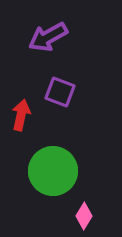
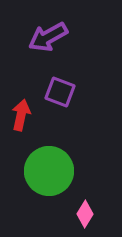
green circle: moved 4 px left
pink diamond: moved 1 px right, 2 px up
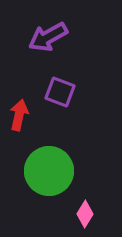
red arrow: moved 2 px left
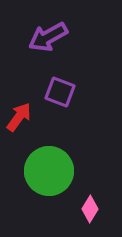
red arrow: moved 2 px down; rotated 24 degrees clockwise
pink diamond: moved 5 px right, 5 px up
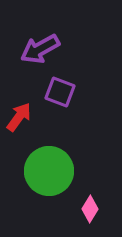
purple arrow: moved 8 px left, 12 px down
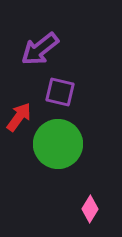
purple arrow: rotated 9 degrees counterclockwise
purple square: rotated 8 degrees counterclockwise
green circle: moved 9 px right, 27 px up
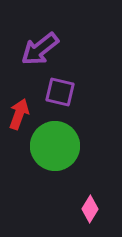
red arrow: moved 3 px up; rotated 16 degrees counterclockwise
green circle: moved 3 px left, 2 px down
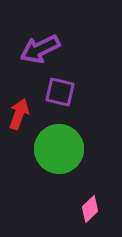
purple arrow: rotated 12 degrees clockwise
green circle: moved 4 px right, 3 px down
pink diamond: rotated 16 degrees clockwise
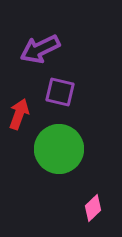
pink diamond: moved 3 px right, 1 px up
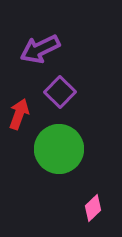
purple square: rotated 32 degrees clockwise
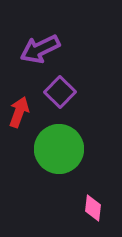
red arrow: moved 2 px up
pink diamond: rotated 40 degrees counterclockwise
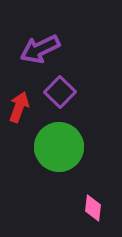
red arrow: moved 5 px up
green circle: moved 2 px up
